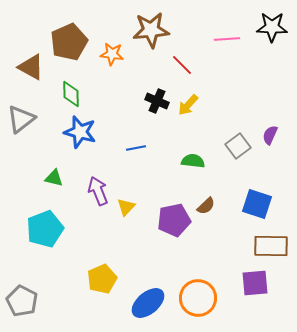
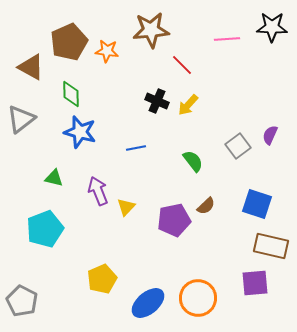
orange star: moved 5 px left, 3 px up
green semicircle: rotated 45 degrees clockwise
brown rectangle: rotated 12 degrees clockwise
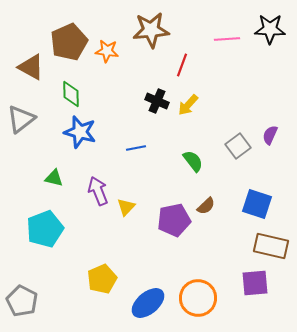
black star: moved 2 px left, 2 px down
red line: rotated 65 degrees clockwise
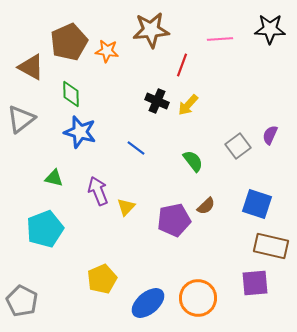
pink line: moved 7 px left
blue line: rotated 48 degrees clockwise
